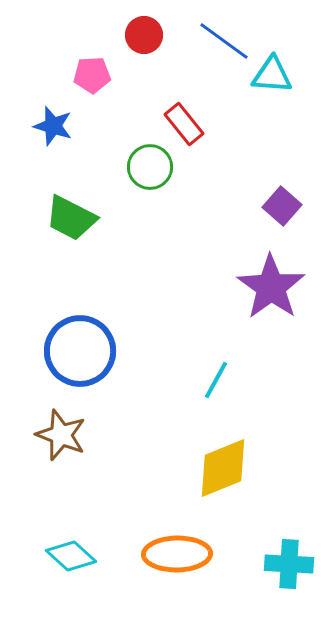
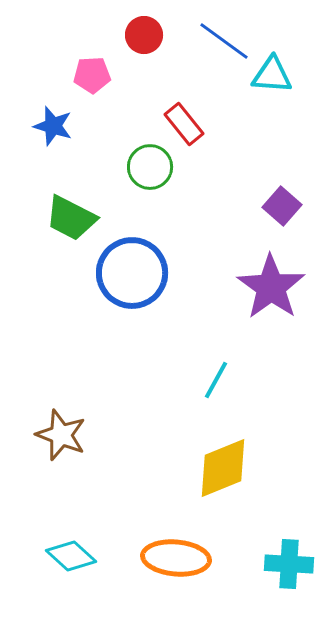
blue circle: moved 52 px right, 78 px up
orange ellipse: moved 1 px left, 4 px down; rotated 6 degrees clockwise
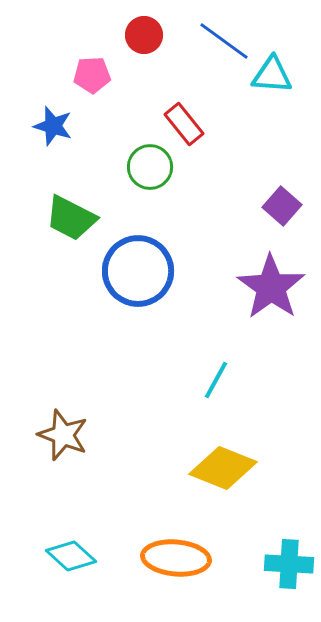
blue circle: moved 6 px right, 2 px up
brown star: moved 2 px right
yellow diamond: rotated 44 degrees clockwise
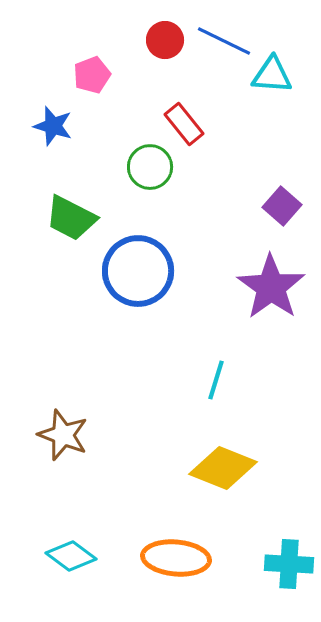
red circle: moved 21 px right, 5 px down
blue line: rotated 10 degrees counterclockwise
pink pentagon: rotated 18 degrees counterclockwise
cyan line: rotated 12 degrees counterclockwise
cyan diamond: rotated 6 degrees counterclockwise
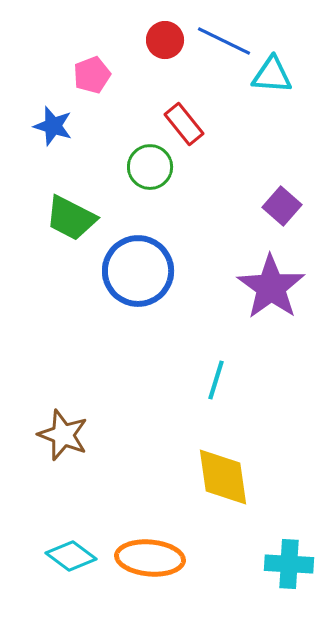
yellow diamond: moved 9 px down; rotated 60 degrees clockwise
orange ellipse: moved 26 px left
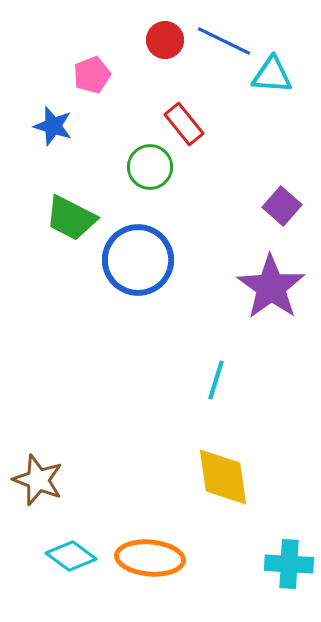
blue circle: moved 11 px up
brown star: moved 25 px left, 45 px down
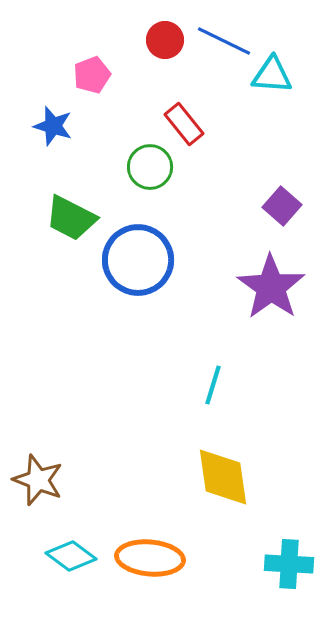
cyan line: moved 3 px left, 5 px down
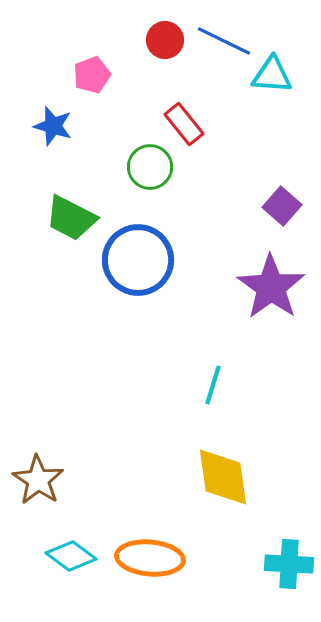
brown star: rotated 12 degrees clockwise
